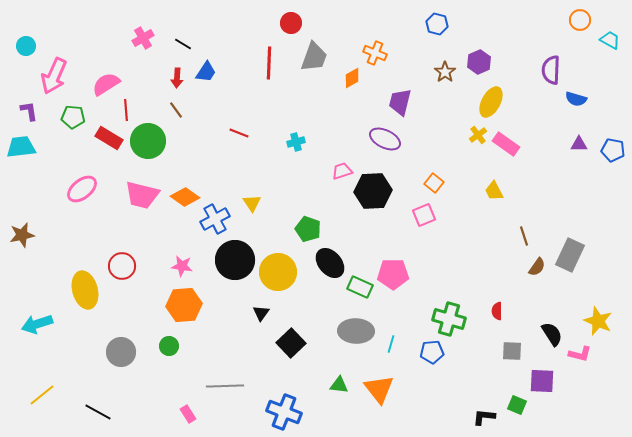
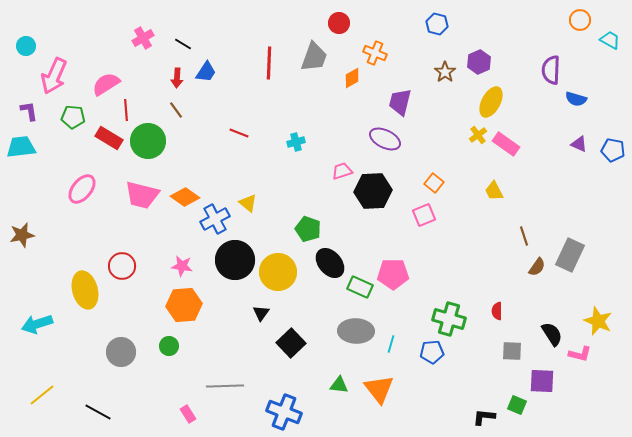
red circle at (291, 23): moved 48 px right
purple triangle at (579, 144): rotated 24 degrees clockwise
pink ellipse at (82, 189): rotated 12 degrees counterclockwise
yellow triangle at (252, 203): moved 4 px left; rotated 18 degrees counterclockwise
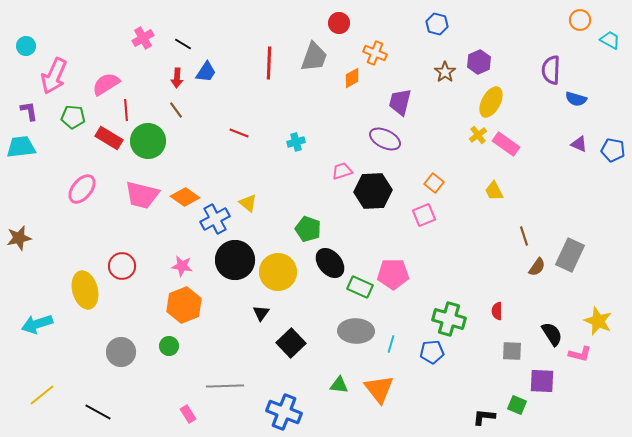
brown star at (22, 235): moved 3 px left, 3 px down
orange hexagon at (184, 305): rotated 16 degrees counterclockwise
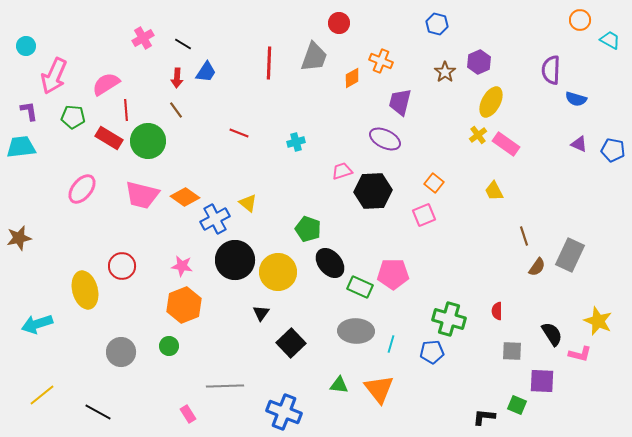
orange cross at (375, 53): moved 6 px right, 8 px down
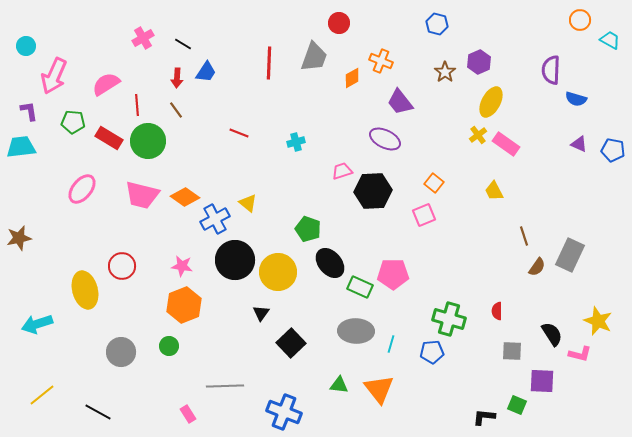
purple trapezoid at (400, 102): rotated 52 degrees counterclockwise
red line at (126, 110): moved 11 px right, 5 px up
green pentagon at (73, 117): moved 5 px down
